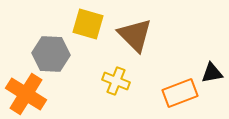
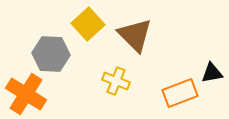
yellow square: rotated 32 degrees clockwise
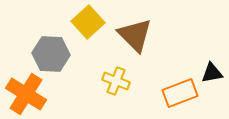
yellow square: moved 2 px up
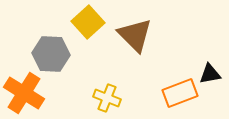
black triangle: moved 2 px left, 1 px down
yellow cross: moved 9 px left, 17 px down
orange cross: moved 2 px left, 1 px up
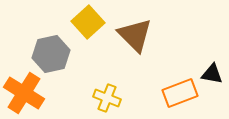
gray hexagon: rotated 15 degrees counterclockwise
black triangle: moved 2 px right; rotated 20 degrees clockwise
